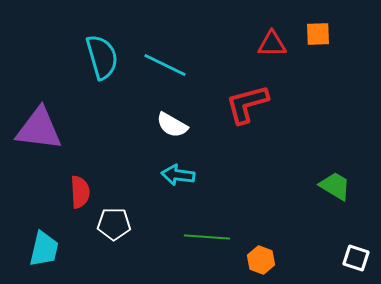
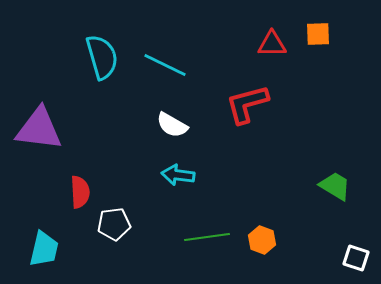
white pentagon: rotated 8 degrees counterclockwise
green line: rotated 12 degrees counterclockwise
orange hexagon: moved 1 px right, 20 px up
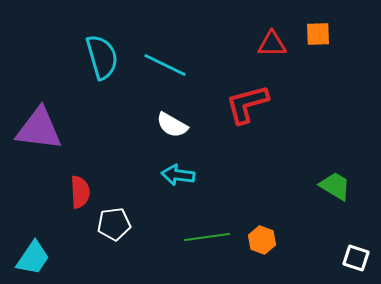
cyan trapezoid: moved 11 px left, 9 px down; rotated 21 degrees clockwise
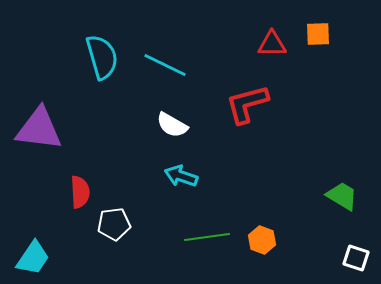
cyan arrow: moved 3 px right, 1 px down; rotated 12 degrees clockwise
green trapezoid: moved 7 px right, 10 px down
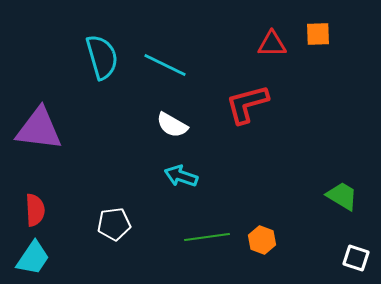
red semicircle: moved 45 px left, 18 px down
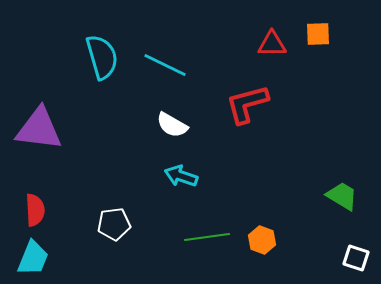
cyan trapezoid: rotated 12 degrees counterclockwise
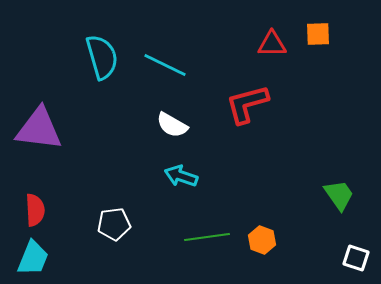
green trapezoid: moved 3 px left, 1 px up; rotated 24 degrees clockwise
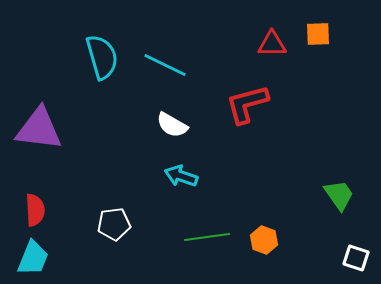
orange hexagon: moved 2 px right
